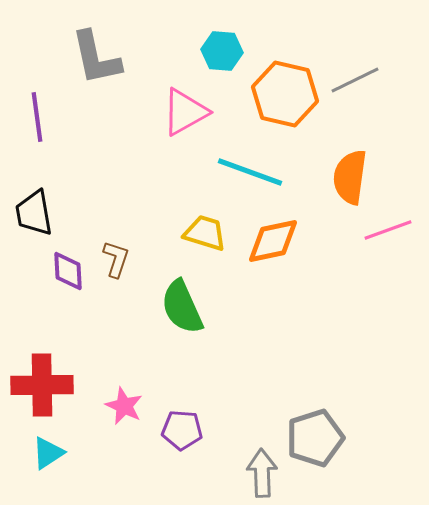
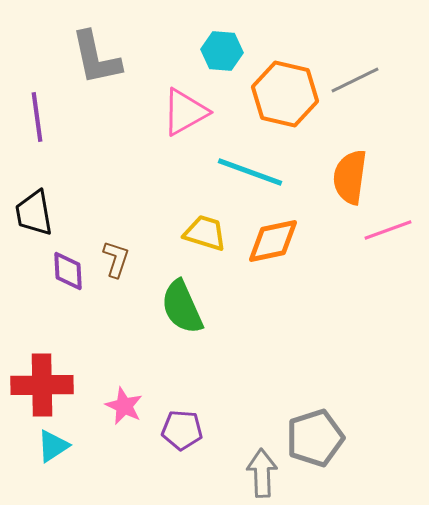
cyan triangle: moved 5 px right, 7 px up
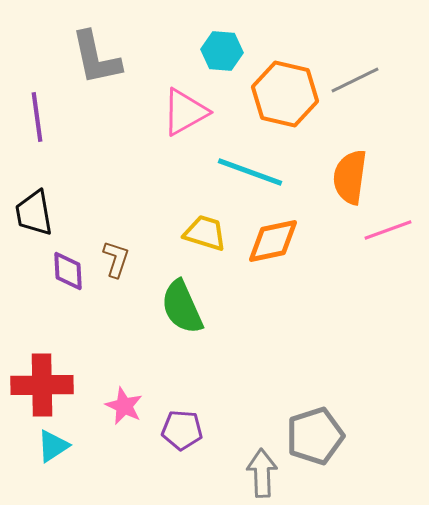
gray pentagon: moved 2 px up
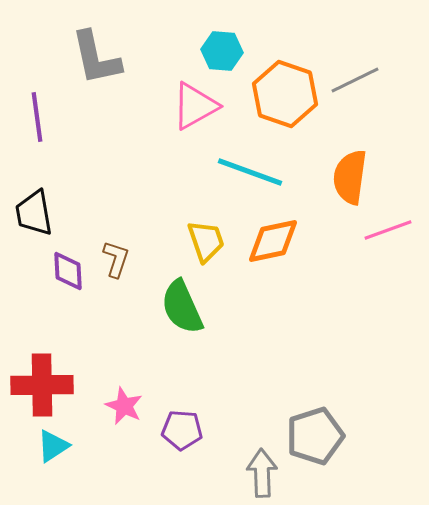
orange hexagon: rotated 6 degrees clockwise
pink triangle: moved 10 px right, 6 px up
yellow trapezoid: moved 1 px right, 8 px down; rotated 54 degrees clockwise
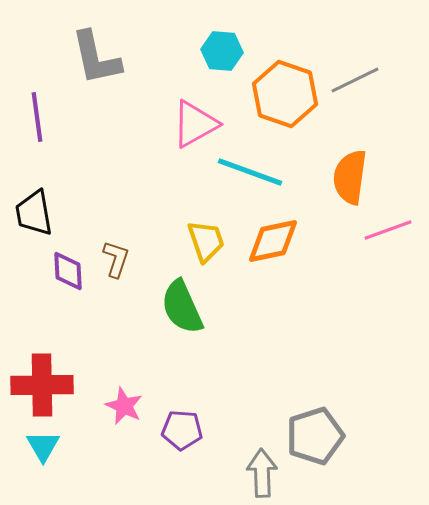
pink triangle: moved 18 px down
cyan triangle: moved 10 px left; rotated 27 degrees counterclockwise
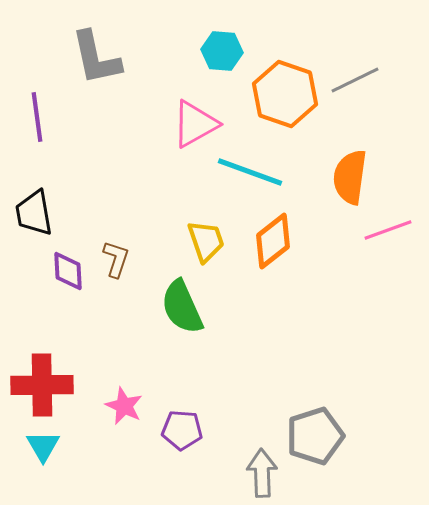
orange diamond: rotated 26 degrees counterclockwise
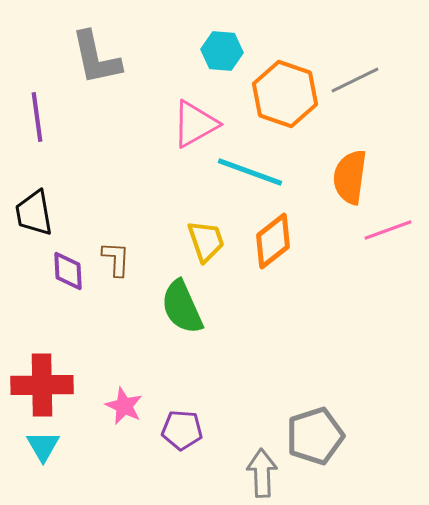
brown L-shape: rotated 15 degrees counterclockwise
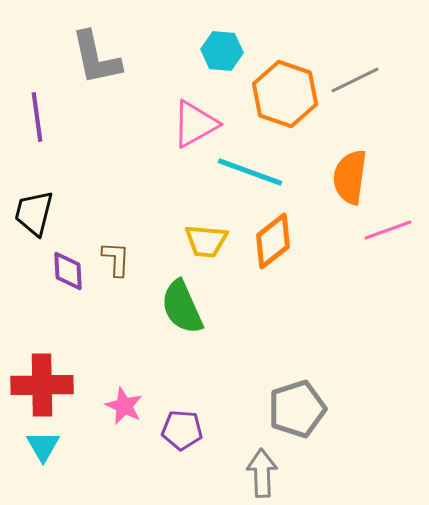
black trapezoid: rotated 24 degrees clockwise
yellow trapezoid: rotated 114 degrees clockwise
gray pentagon: moved 18 px left, 27 px up
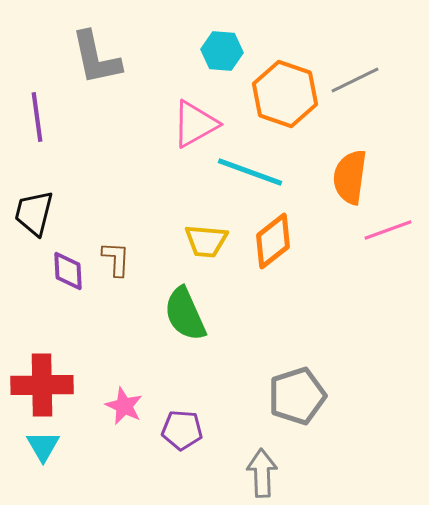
green semicircle: moved 3 px right, 7 px down
gray pentagon: moved 13 px up
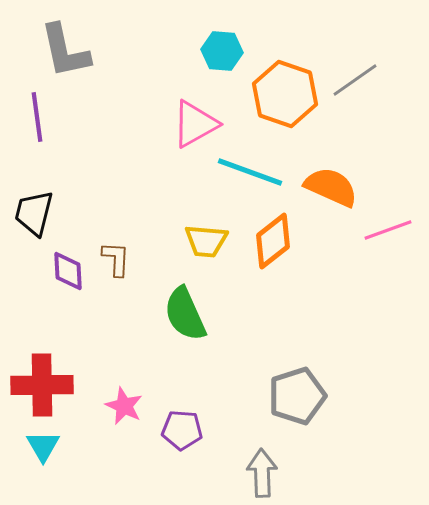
gray L-shape: moved 31 px left, 7 px up
gray line: rotated 9 degrees counterclockwise
orange semicircle: moved 19 px left, 10 px down; rotated 106 degrees clockwise
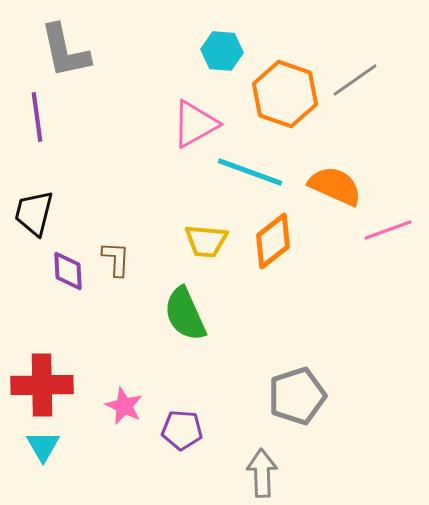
orange semicircle: moved 4 px right, 1 px up
